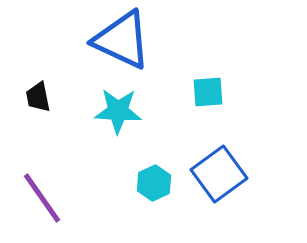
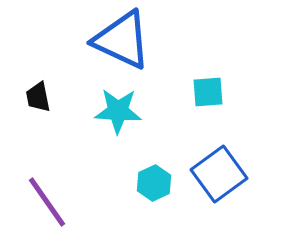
purple line: moved 5 px right, 4 px down
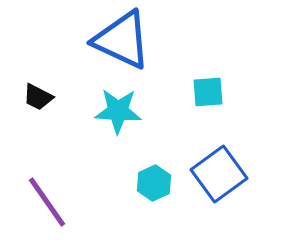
black trapezoid: rotated 52 degrees counterclockwise
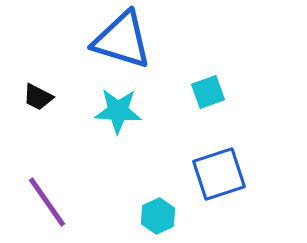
blue triangle: rotated 8 degrees counterclockwise
cyan square: rotated 16 degrees counterclockwise
blue square: rotated 18 degrees clockwise
cyan hexagon: moved 4 px right, 33 px down
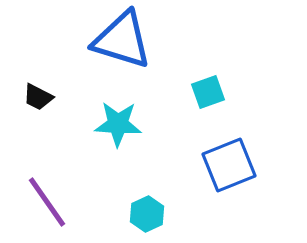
cyan star: moved 13 px down
blue square: moved 10 px right, 9 px up; rotated 4 degrees counterclockwise
cyan hexagon: moved 11 px left, 2 px up
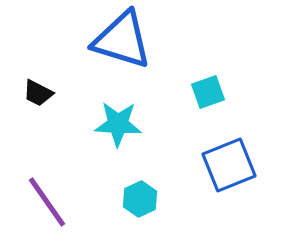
black trapezoid: moved 4 px up
cyan hexagon: moved 7 px left, 15 px up
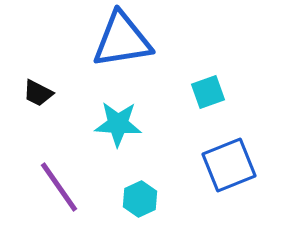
blue triangle: rotated 26 degrees counterclockwise
purple line: moved 12 px right, 15 px up
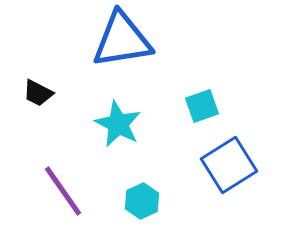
cyan square: moved 6 px left, 14 px down
cyan star: rotated 24 degrees clockwise
blue square: rotated 10 degrees counterclockwise
purple line: moved 4 px right, 4 px down
cyan hexagon: moved 2 px right, 2 px down
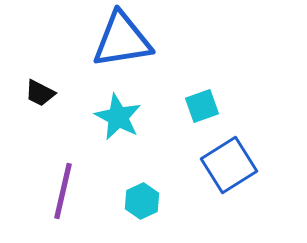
black trapezoid: moved 2 px right
cyan star: moved 7 px up
purple line: rotated 48 degrees clockwise
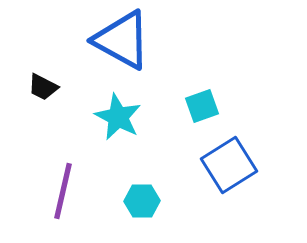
blue triangle: rotated 38 degrees clockwise
black trapezoid: moved 3 px right, 6 px up
cyan hexagon: rotated 24 degrees clockwise
